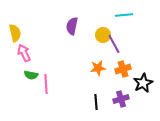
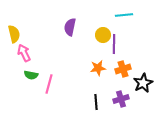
purple semicircle: moved 2 px left, 1 px down
yellow semicircle: moved 1 px left, 1 px down
purple line: rotated 30 degrees clockwise
pink line: moved 3 px right; rotated 18 degrees clockwise
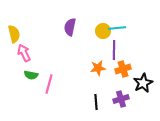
cyan line: moved 7 px left, 13 px down
yellow circle: moved 4 px up
purple line: moved 6 px down
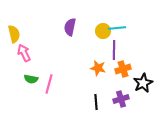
orange star: rotated 21 degrees clockwise
green semicircle: moved 4 px down
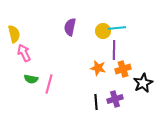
purple cross: moved 6 px left
